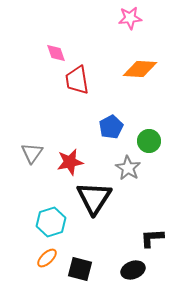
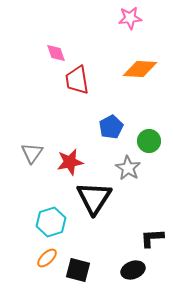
black square: moved 2 px left, 1 px down
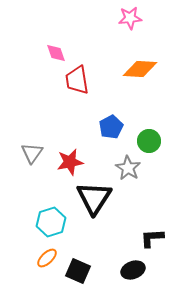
black square: moved 1 px down; rotated 10 degrees clockwise
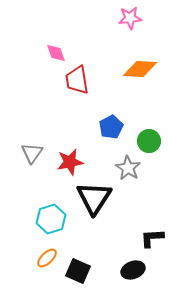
cyan hexagon: moved 3 px up
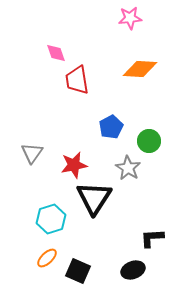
red star: moved 4 px right, 3 px down
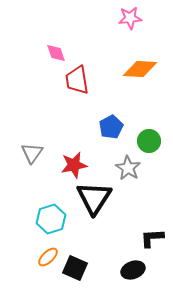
orange ellipse: moved 1 px right, 1 px up
black square: moved 3 px left, 3 px up
